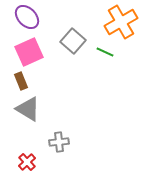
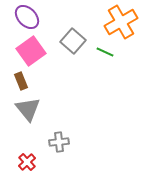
pink square: moved 2 px right, 1 px up; rotated 12 degrees counterclockwise
gray triangle: rotated 20 degrees clockwise
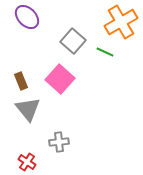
pink square: moved 29 px right, 28 px down; rotated 12 degrees counterclockwise
red cross: rotated 12 degrees counterclockwise
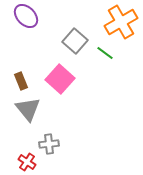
purple ellipse: moved 1 px left, 1 px up
gray square: moved 2 px right
green line: moved 1 px down; rotated 12 degrees clockwise
gray cross: moved 10 px left, 2 px down
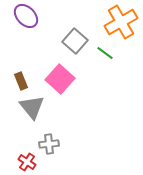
gray triangle: moved 4 px right, 2 px up
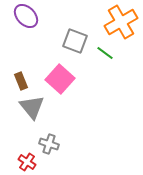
gray square: rotated 20 degrees counterclockwise
gray cross: rotated 24 degrees clockwise
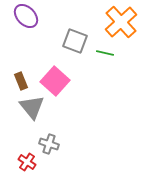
orange cross: rotated 12 degrees counterclockwise
green line: rotated 24 degrees counterclockwise
pink square: moved 5 px left, 2 px down
